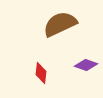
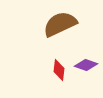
red diamond: moved 18 px right, 3 px up
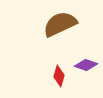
red diamond: moved 6 px down; rotated 10 degrees clockwise
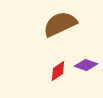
red diamond: moved 1 px left, 5 px up; rotated 40 degrees clockwise
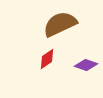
red diamond: moved 11 px left, 12 px up
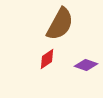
brown semicircle: rotated 144 degrees clockwise
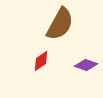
red diamond: moved 6 px left, 2 px down
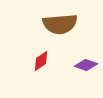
brown semicircle: rotated 56 degrees clockwise
